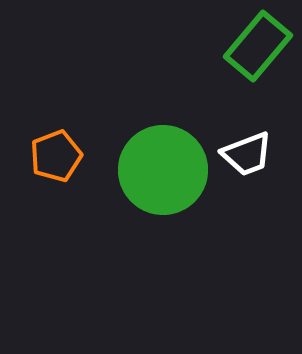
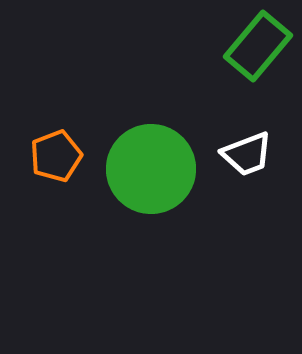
green circle: moved 12 px left, 1 px up
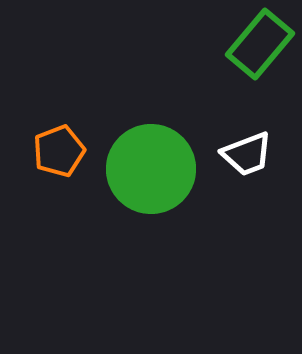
green rectangle: moved 2 px right, 2 px up
orange pentagon: moved 3 px right, 5 px up
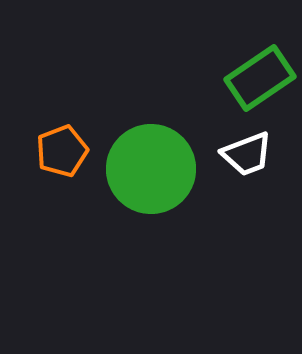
green rectangle: moved 34 px down; rotated 16 degrees clockwise
orange pentagon: moved 3 px right
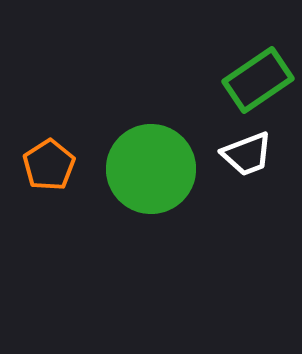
green rectangle: moved 2 px left, 2 px down
orange pentagon: moved 13 px left, 14 px down; rotated 12 degrees counterclockwise
